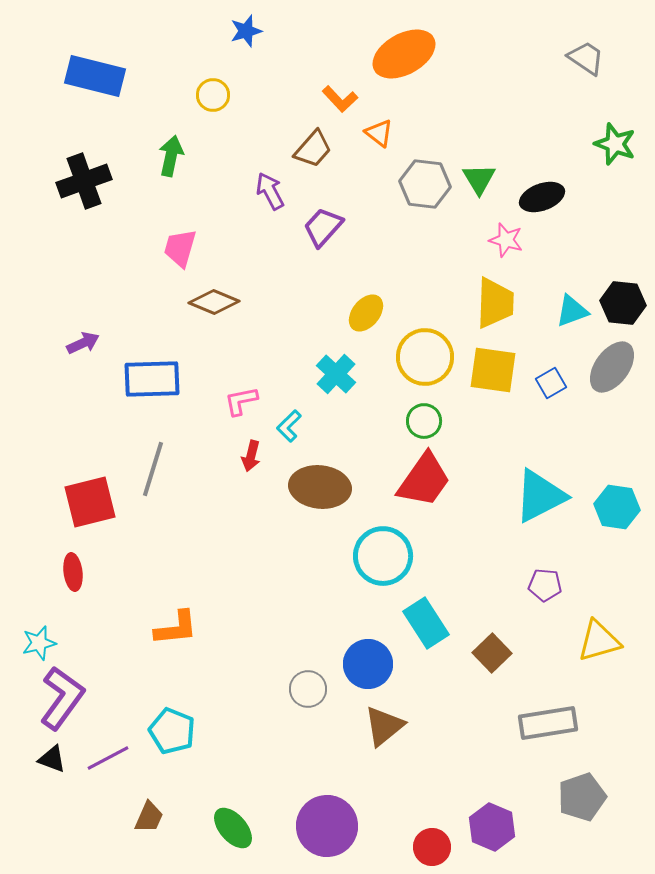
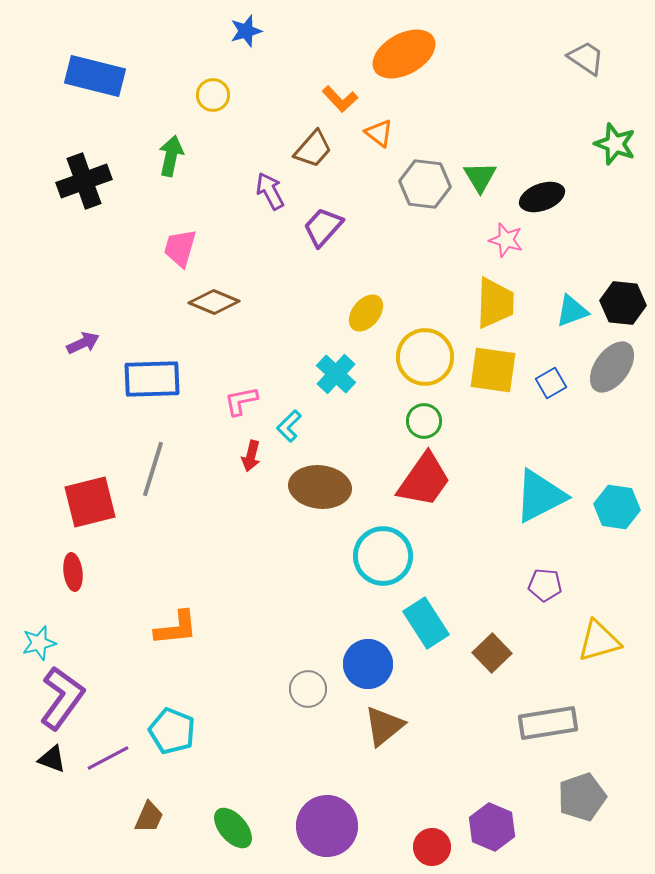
green triangle at (479, 179): moved 1 px right, 2 px up
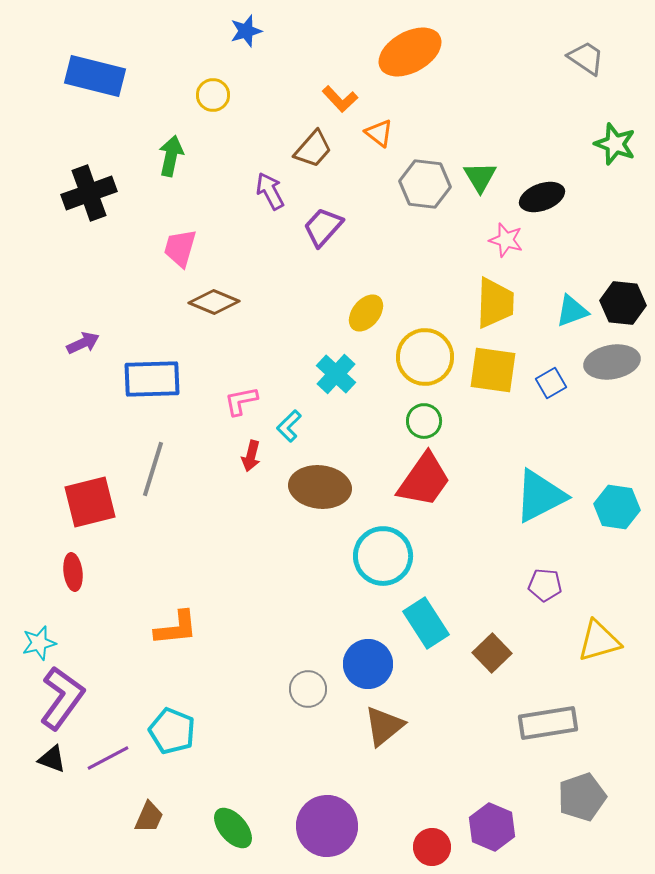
orange ellipse at (404, 54): moved 6 px right, 2 px up
black cross at (84, 181): moved 5 px right, 12 px down
gray ellipse at (612, 367): moved 5 px up; rotated 44 degrees clockwise
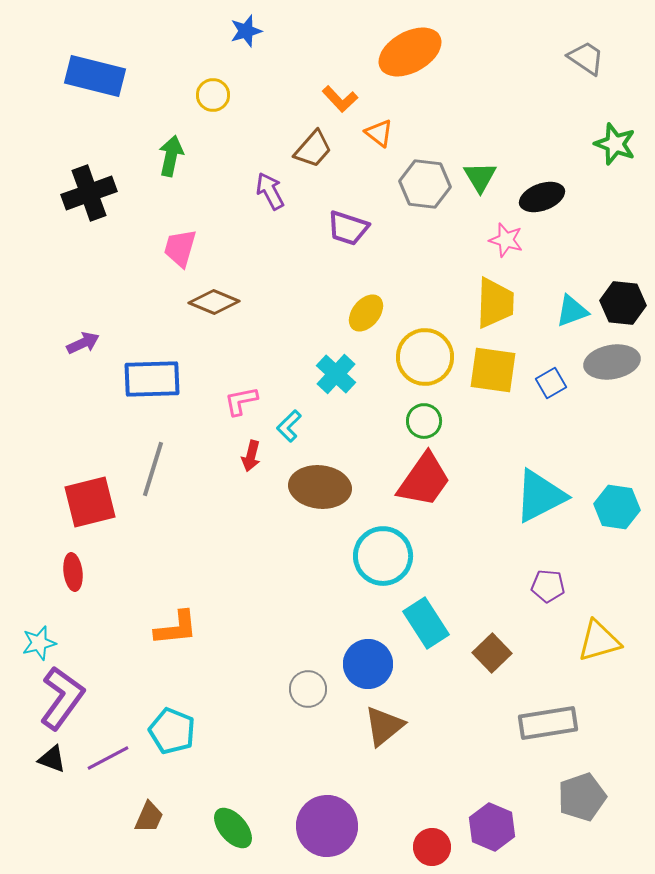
purple trapezoid at (323, 227): moved 25 px right, 1 px down; rotated 114 degrees counterclockwise
purple pentagon at (545, 585): moved 3 px right, 1 px down
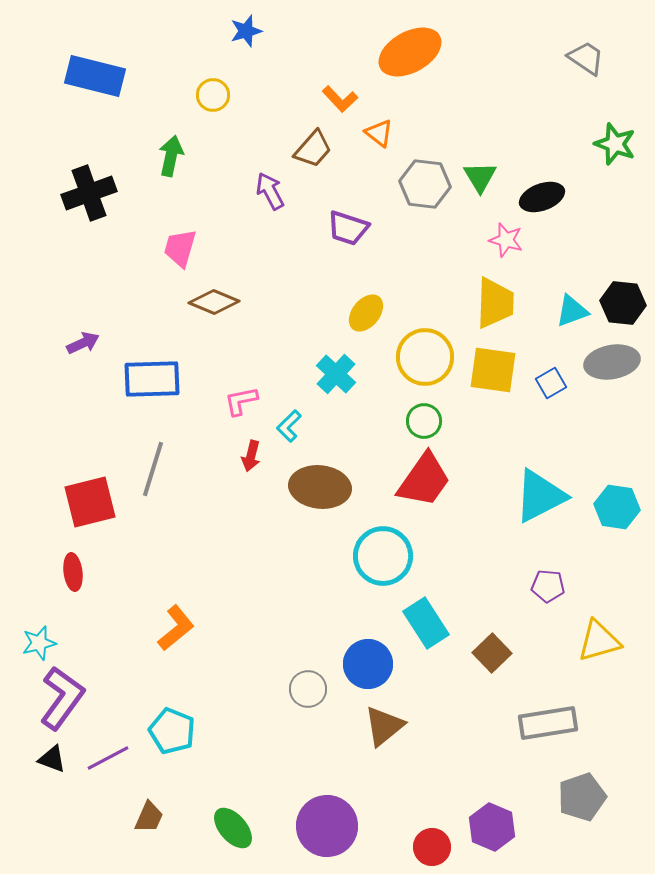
orange L-shape at (176, 628): rotated 33 degrees counterclockwise
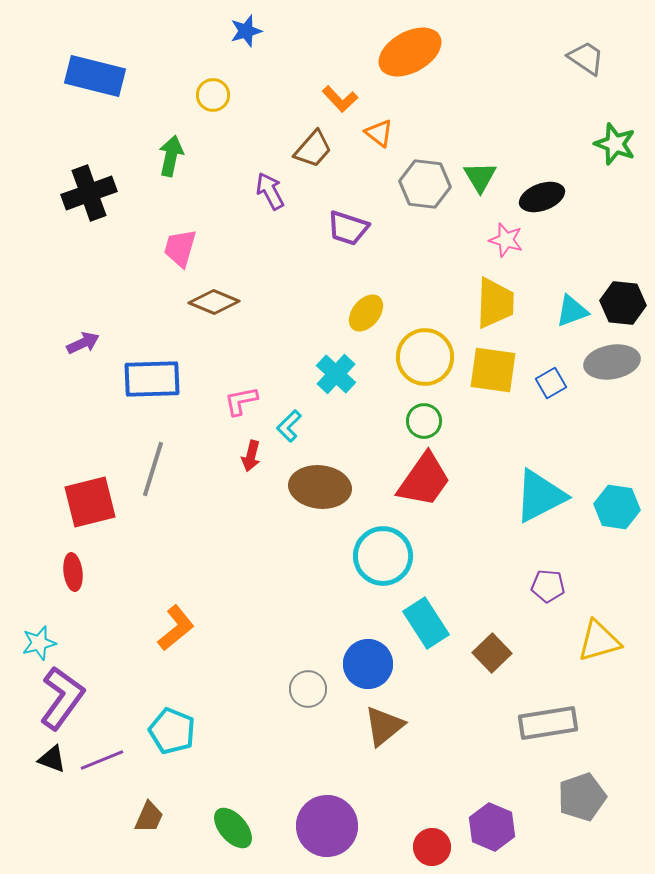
purple line at (108, 758): moved 6 px left, 2 px down; rotated 6 degrees clockwise
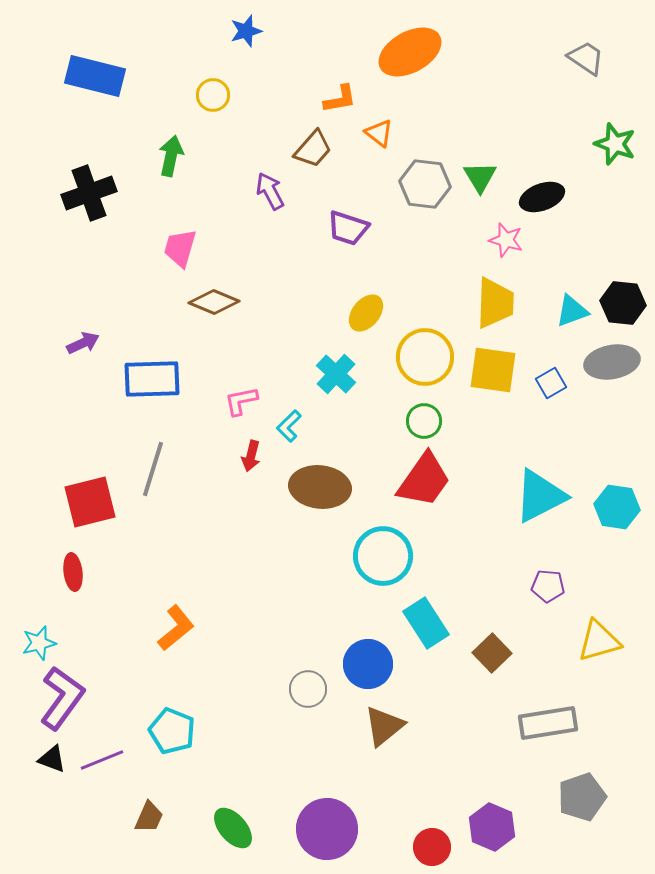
orange L-shape at (340, 99): rotated 57 degrees counterclockwise
purple circle at (327, 826): moved 3 px down
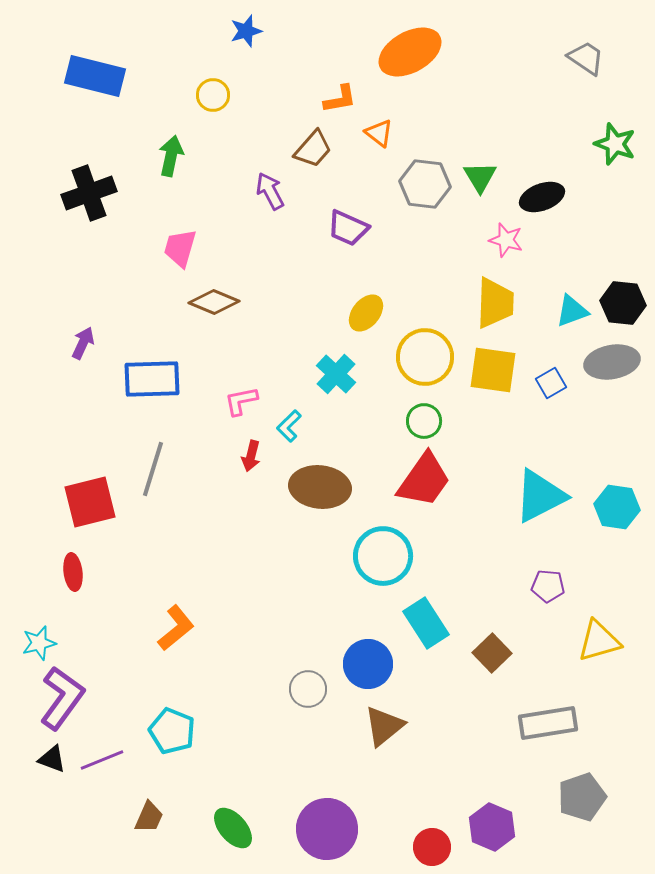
purple trapezoid at (348, 228): rotated 6 degrees clockwise
purple arrow at (83, 343): rotated 40 degrees counterclockwise
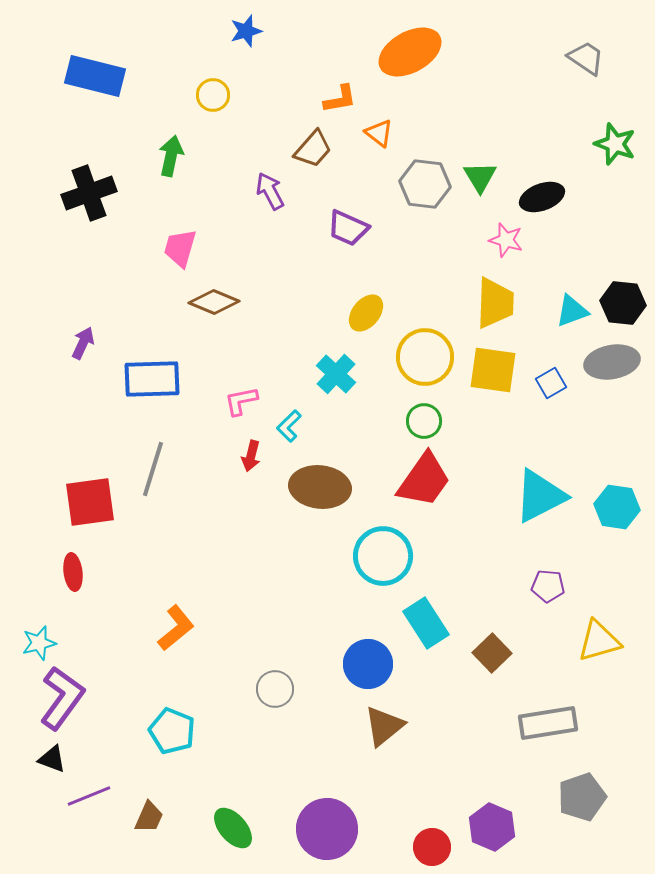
red square at (90, 502): rotated 6 degrees clockwise
gray circle at (308, 689): moved 33 px left
purple line at (102, 760): moved 13 px left, 36 px down
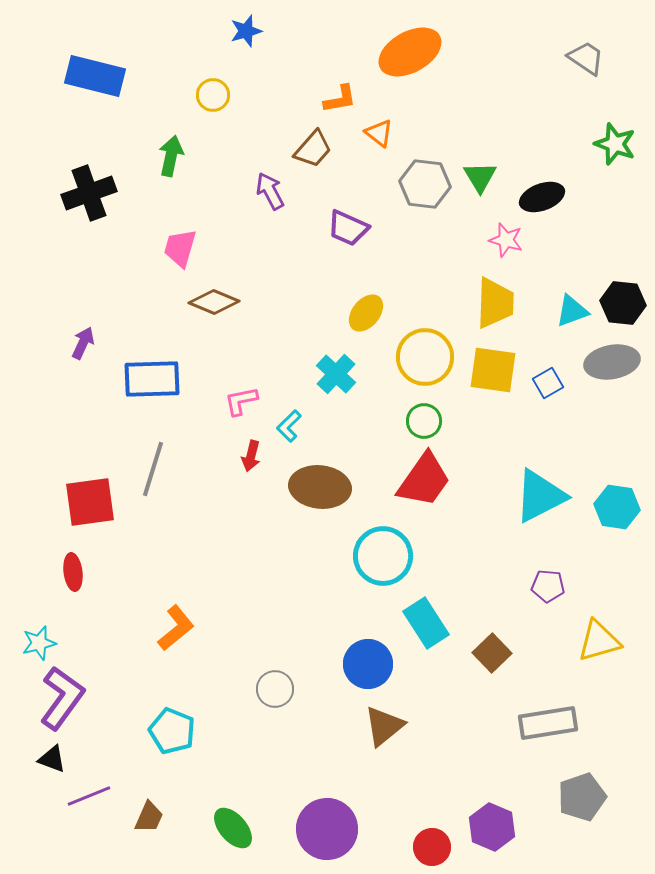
blue square at (551, 383): moved 3 px left
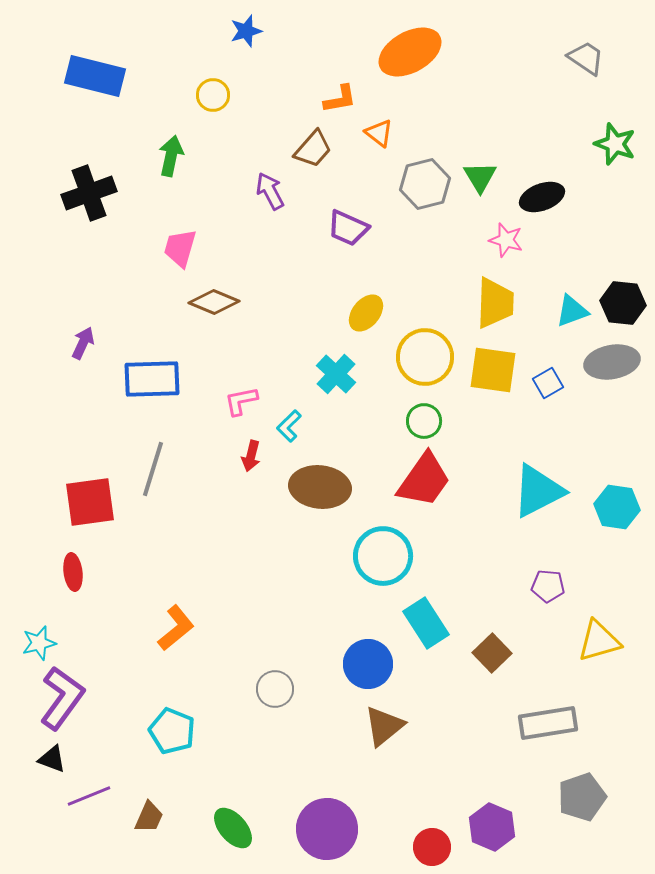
gray hexagon at (425, 184): rotated 21 degrees counterclockwise
cyan triangle at (540, 496): moved 2 px left, 5 px up
